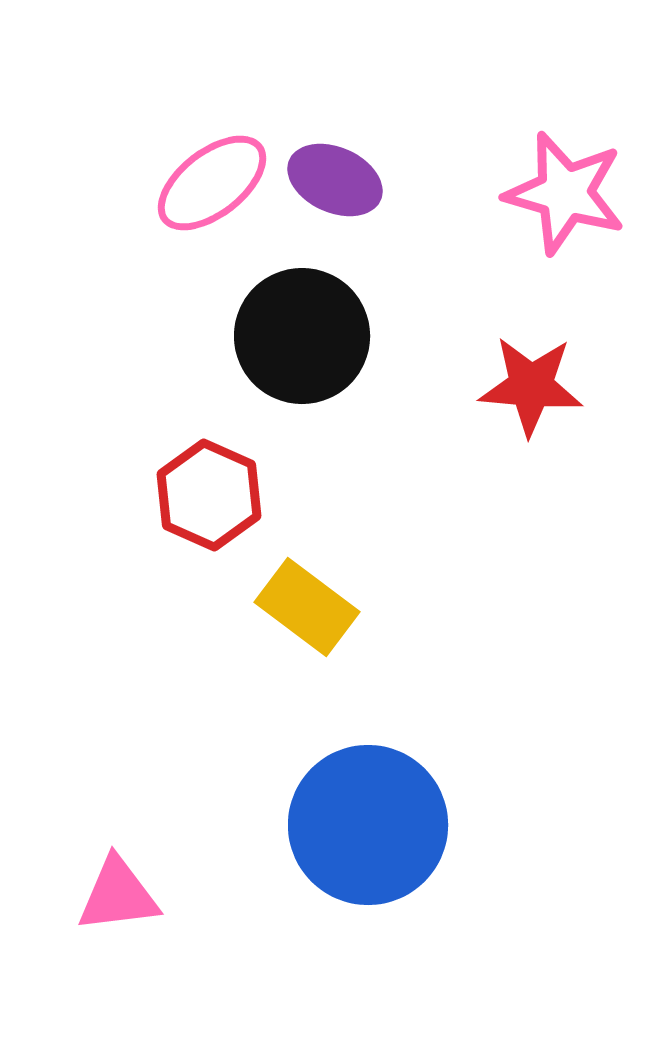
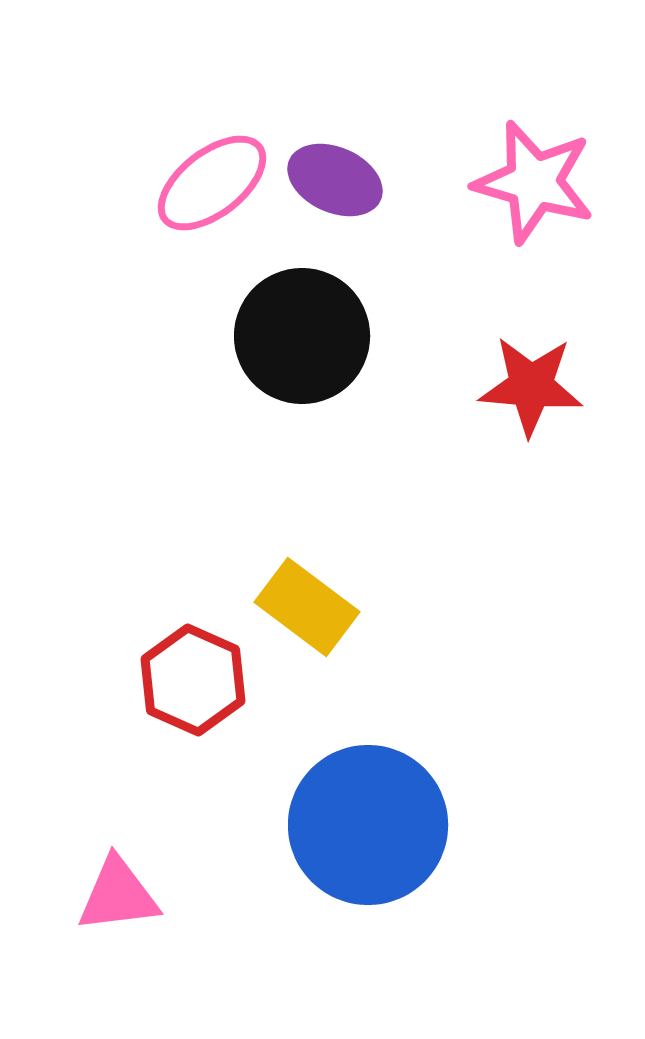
pink star: moved 31 px left, 11 px up
red hexagon: moved 16 px left, 185 px down
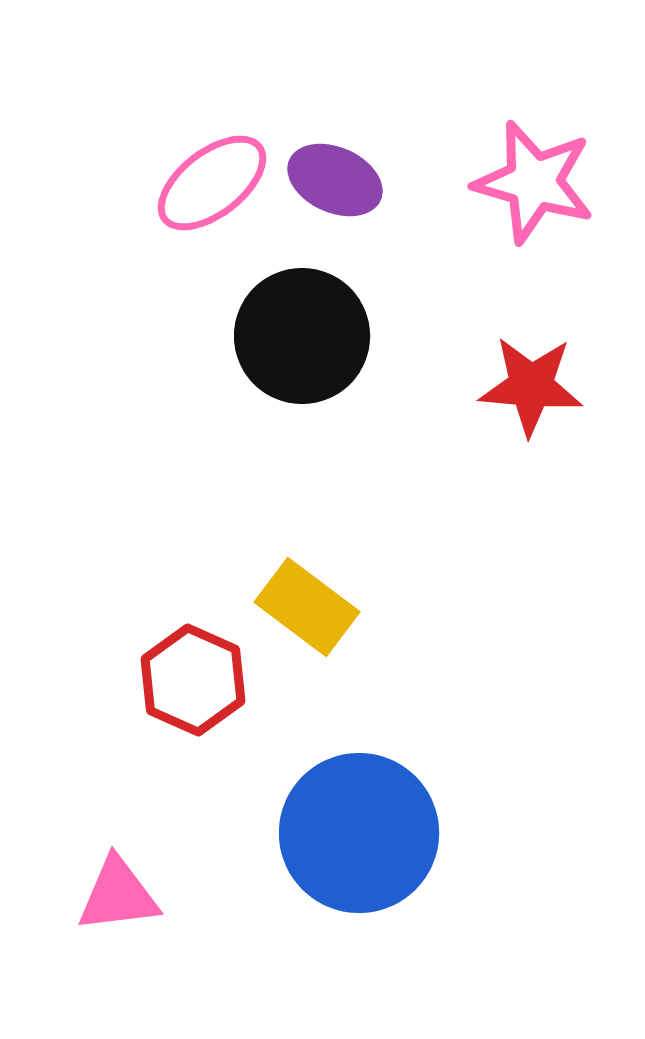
blue circle: moved 9 px left, 8 px down
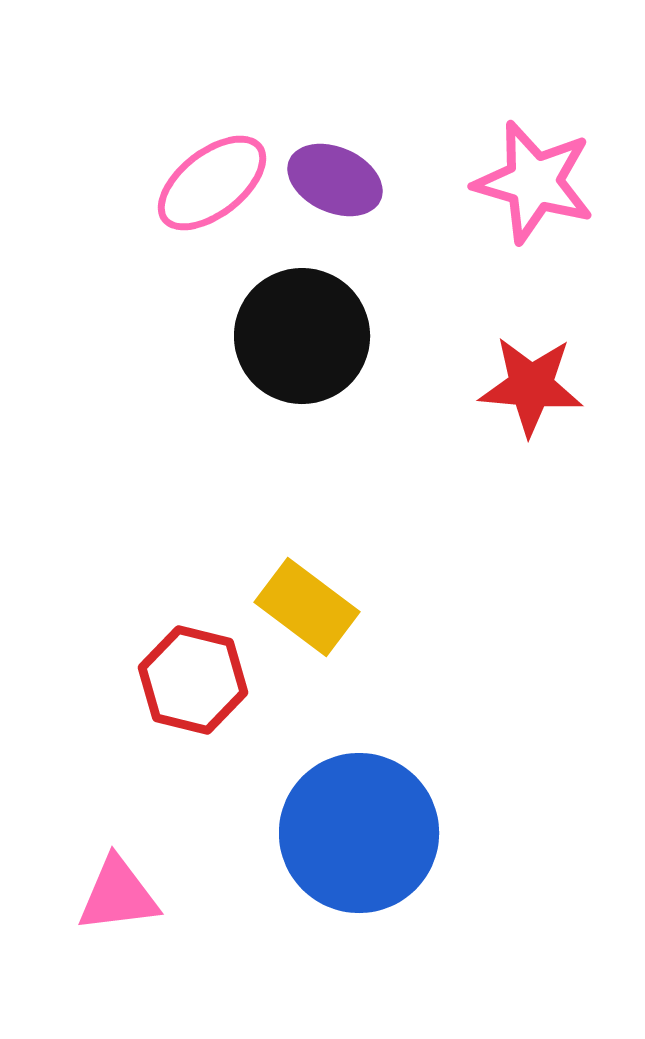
red hexagon: rotated 10 degrees counterclockwise
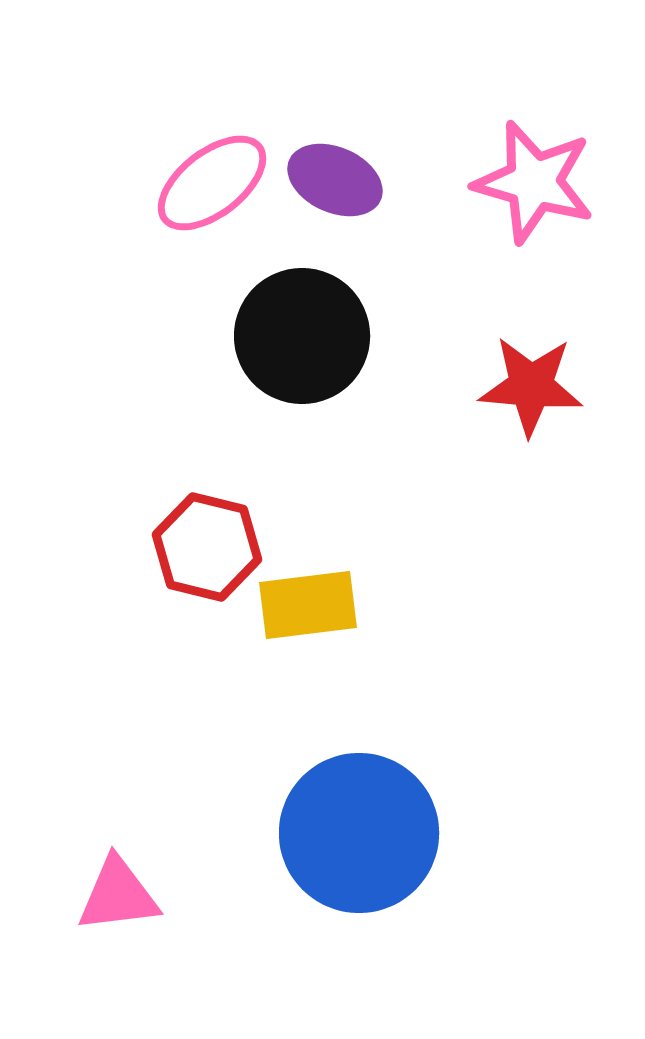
yellow rectangle: moved 1 px right, 2 px up; rotated 44 degrees counterclockwise
red hexagon: moved 14 px right, 133 px up
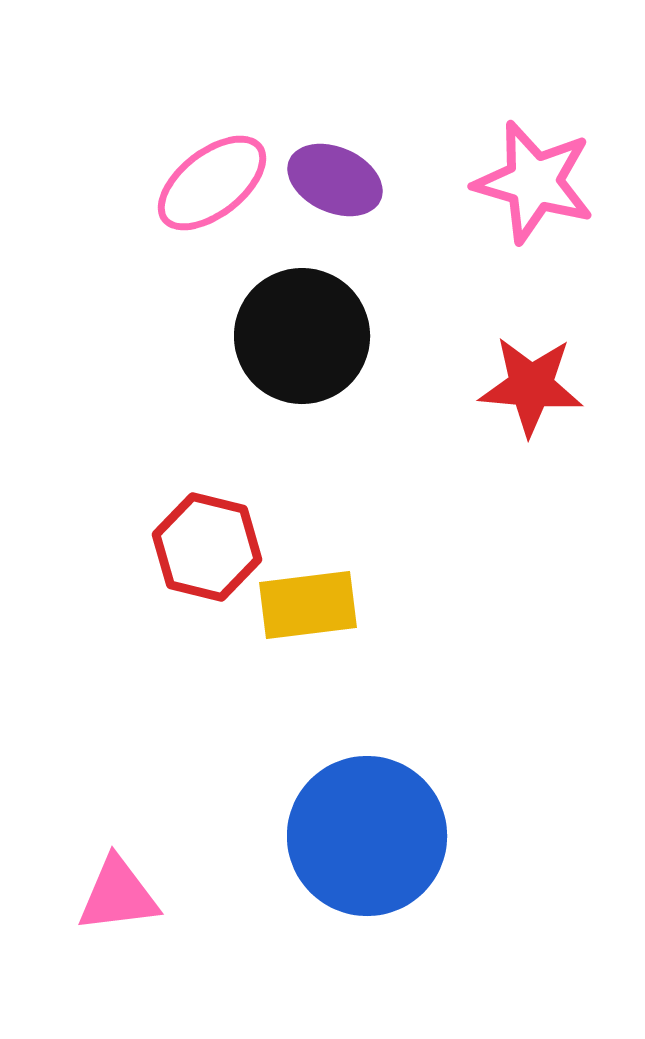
blue circle: moved 8 px right, 3 px down
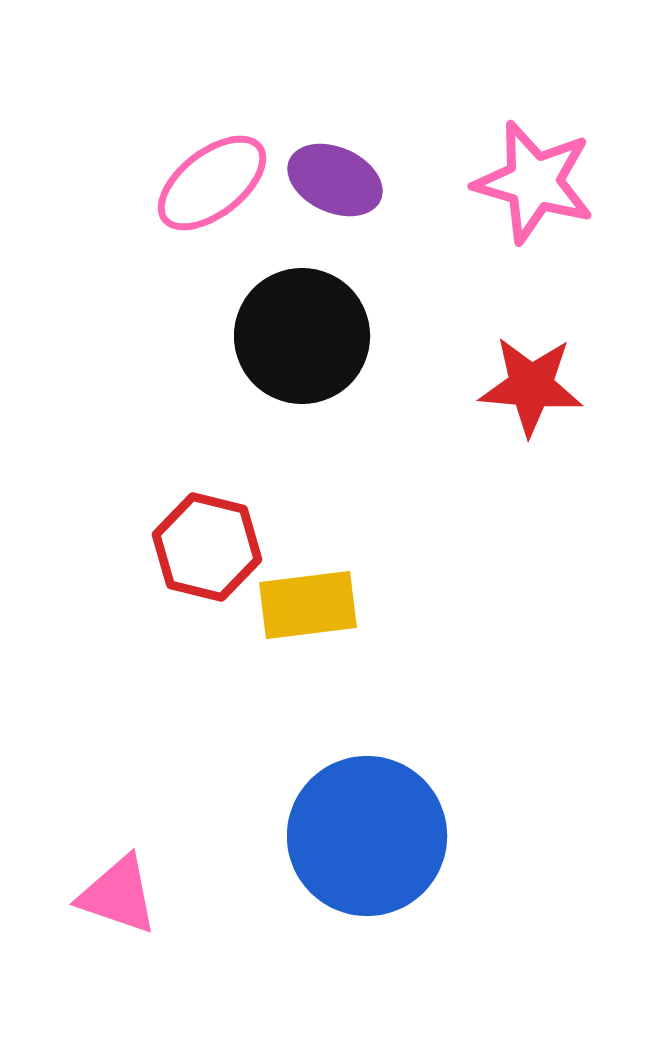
pink triangle: rotated 26 degrees clockwise
